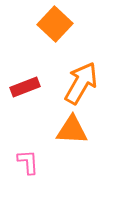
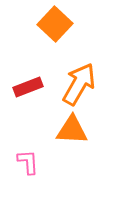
orange arrow: moved 2 px left, 1 px down
red rectangle: moved 3 px right
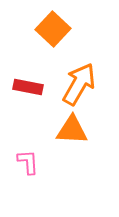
orange square: moved 2 px left, 5 px down
red rectangle: rotated 32 degrees clockwise
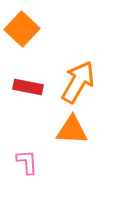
orange square: moved 31 px left
orange arrow: moved 1 px left, 2 px up
pink L-shape: moved 1 px left
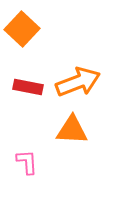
orange arrow: rotated 39 degrees clockwise
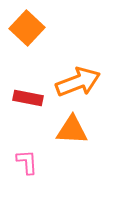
orange square: moved 5 px right, 1 px up
red rectangle: moved 11 px down
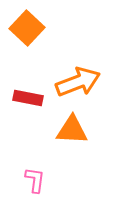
pink L-shape: moved 8 px right, 18 px down; rotated 12 degrees clockwise
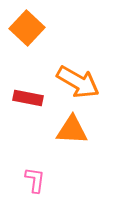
orange arrow: rotated 51 degrees clockwise
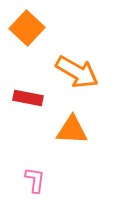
orange arrow: moved 1 px left, 10 px up
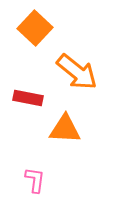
orange square: moved 8 px right
orange arrow: rotated 9 degrees clockwise
orange triangle: moved 7 px left, 1 px up
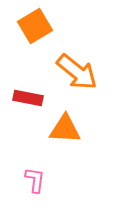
orange square: moved 2 px up; rotated 16 degrees clockwise
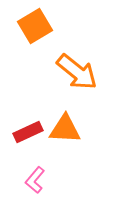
red rectangle: moved 34 px down; rotated 36 degrees counterclockwise
pink L-shape: rotated 148 degrees counterclockwise
